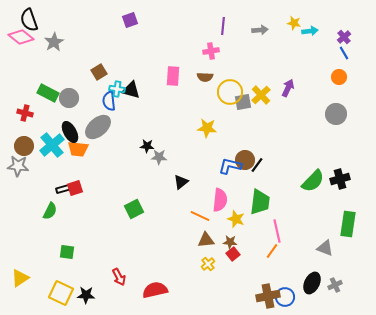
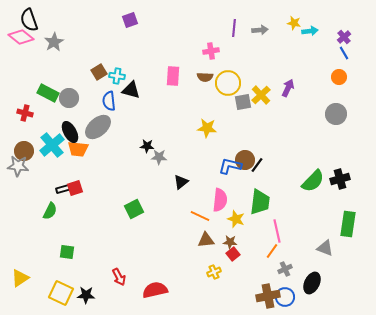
purple line at (223, 26): moved 11 px right, 2 px down
cyan cross at (117, 89): moved 13 px up
yellow circle at (230, 92): moved 2 px left, 9 px up
brown circle at (24, 146): moved 5 px down
yellow cross at (208, 264): moved 6 px right, 8 px down; rotated 16 degrees clockwise
gray cross at (335, 285): moved 50 px left, 16 px up
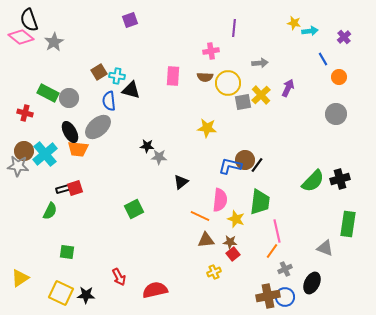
gray arrow at (260, 30): moved 33 px down
blue line at (344, 53): moved 21 px left, 6 px down
cyan cross at (52, 145): moved 7 px left, 9 px down
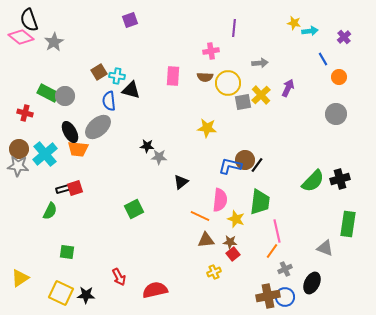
gray circle at (69, 98): moved 4 px left, 2 px up
brown circle at (24, 151): moved 5 px left, 2 px up
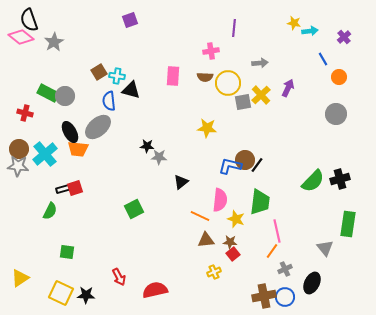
gray triangle at (325, 248): rotated 30 degrees clockwise
brown cross at (268, 296): moved 4 px left
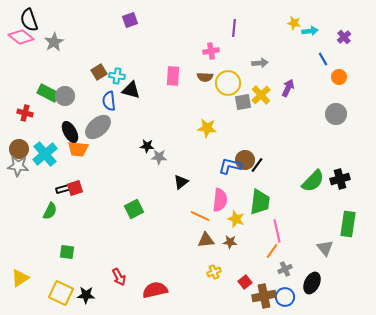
red square at (233, 254): moved 12 px right, 28 px down
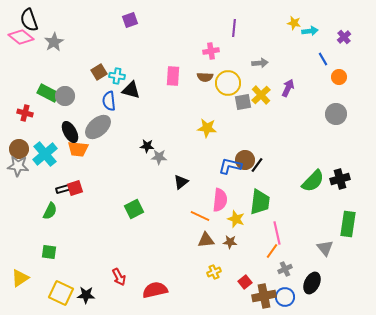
pink line at (277, 231): moved 2 px down
green square at (67, 252): moved 18 px left
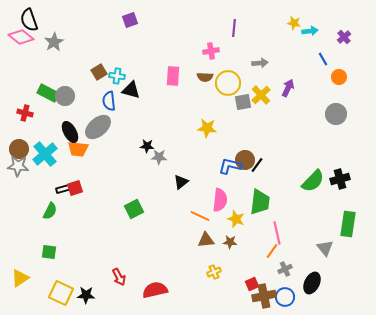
red square at (245, 282): moved 7 px right, 2 px down; rotated 16 degrees clockwise
